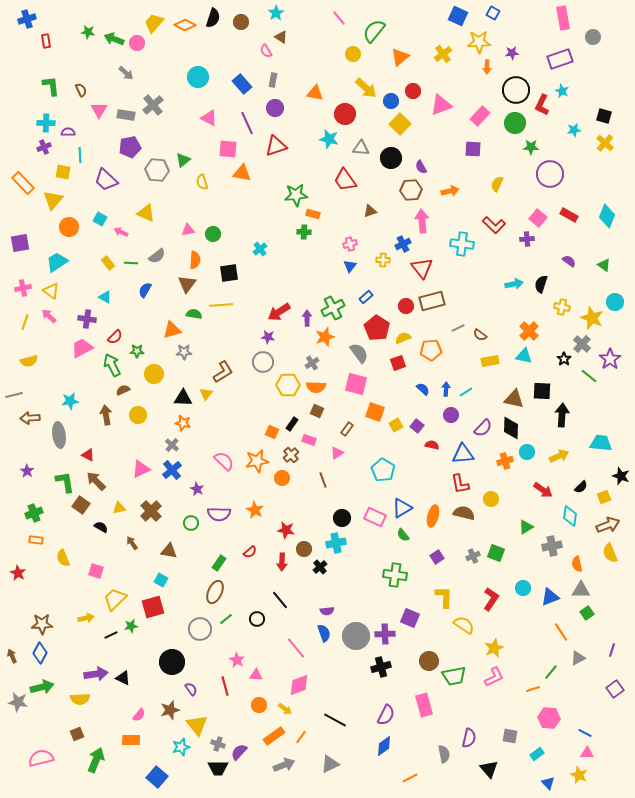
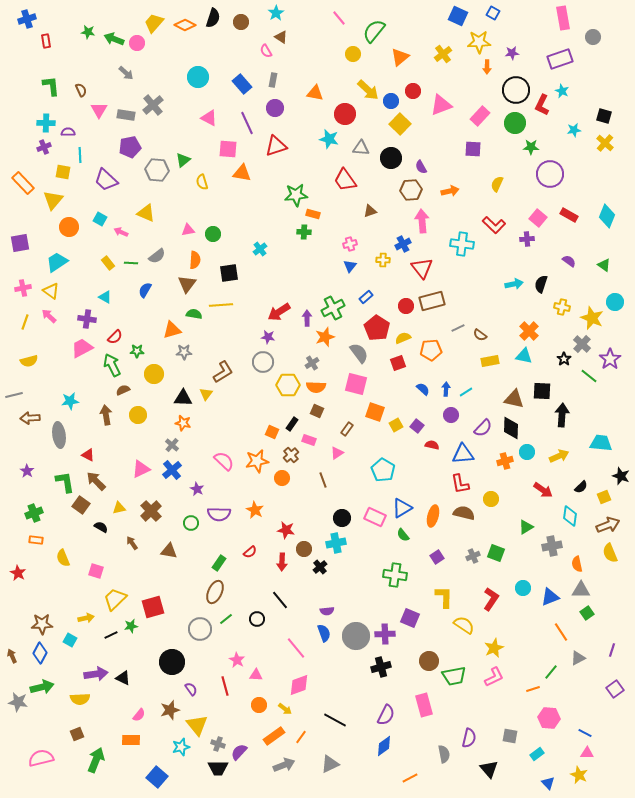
yellow arrow at (366, 88): moved 2 px right, 2 px down
cyan square at (161, 580): moved 91 px left, 60 px down
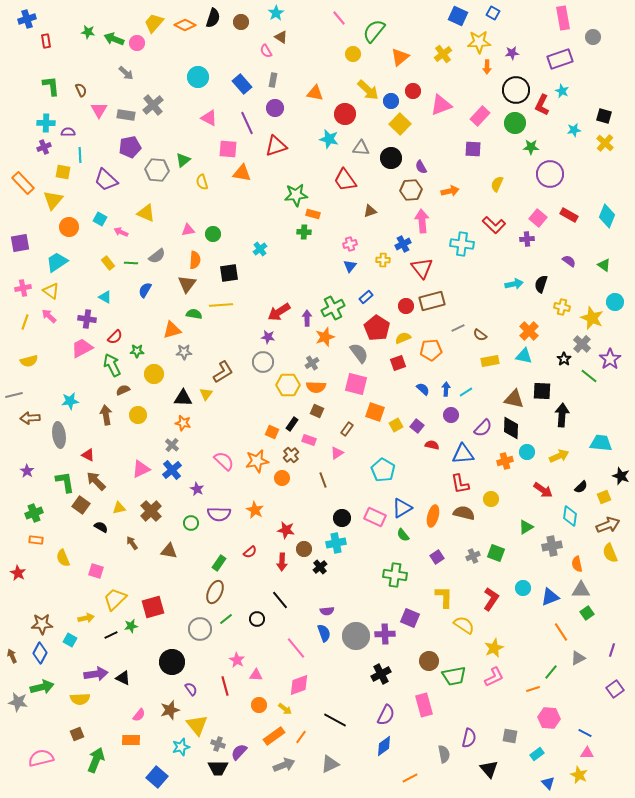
black cross at (381, 667): moved 7 px down; rotated 12 degrees counterclockwise
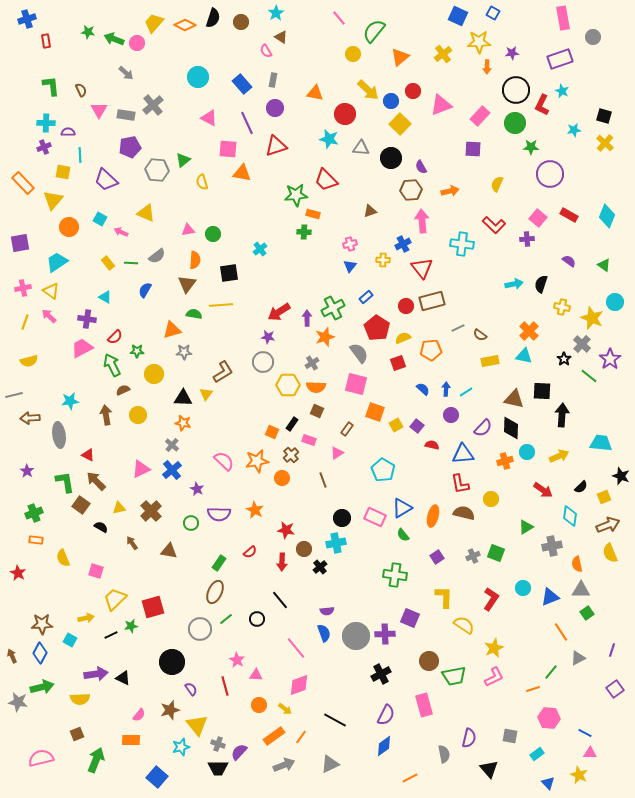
red trapezoid at (345, 180): moved 19 px left; rotated 10 degrees counterclockwise
pink triangle at (587, 753): moved 3 px right
